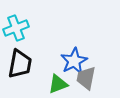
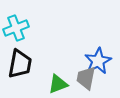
blue star: moved 24 px right
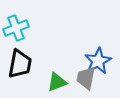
green triangle: moved 1 px left, 2 px up
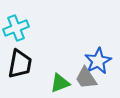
gray trapezoid: rotated 45 degrees counterclockwise
green triangle: moved 3 px right, 1 px down
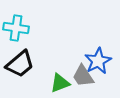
cyan cross: rotated 30 degrees clockwise
black trapezoid: rotated 40 degrees clockwise
gray trapezoid: moved 3 px left, 2 px up
